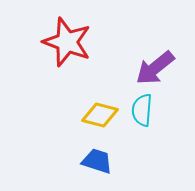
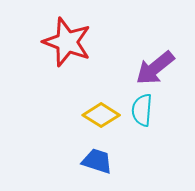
yellow diamond: moved 1 px right; rotated 18 degrees clockwise
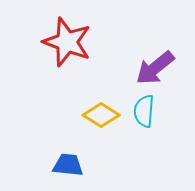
cyan semicircle: moved 2 px right, 1 px down
blue trapezoid: moved 29 px left, 4 px down; rotated 12 degrees counterclockwise
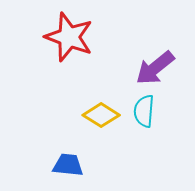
red star: moved 2 px right, 5 px up
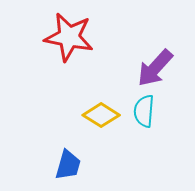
red star: rotated 9 degrees counterclockwise
purple arrow: rotated 9 degrees counterclockwise
blue trapezoid: rotated 100 degrees clockwise
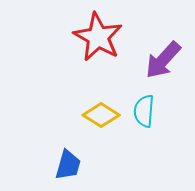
red star: moved 29 px right; rotated 18 degrees clockwise
purple arrow: moved 8 px right, 8 px up
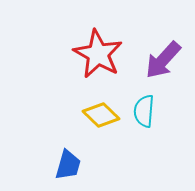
red star: moved 17 px down
yellow diamond: rotated 12 degrees clockwise
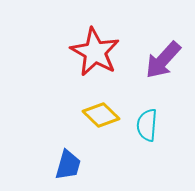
red star: moved 3 px left, 2 px up
cyan semicircle: moved 3 px right, 14 px down
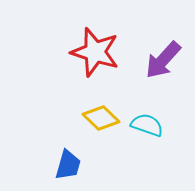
red star: rotated 12 degrees counterclockwise
yellow diamond: moved 3 px down
cyan semicircle: rotated 104 degrees clockwise
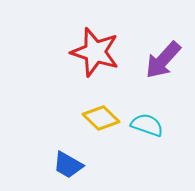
blue trapezoid: rotated 104 degrees clockwise
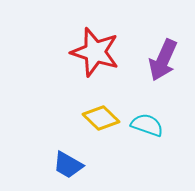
purple arrow: rotated 18 degrees counterclockwise
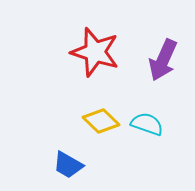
yellow diamond: moved 3 px down
cyan semicircle: moved 1 px up
